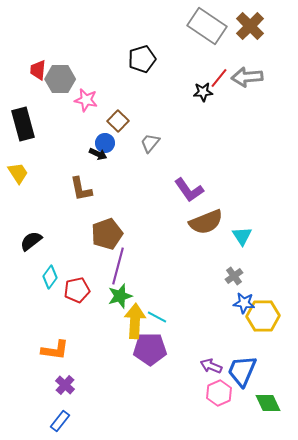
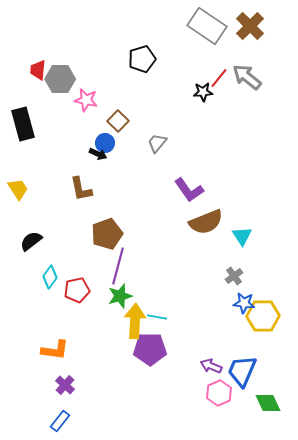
gray arrow: rotated 44 degrees clockwise
gray trapezoid: moved 7 px right
yellow trapezoid: moved 16 px down
cyan line: rotated 18 degrees counterclockwise
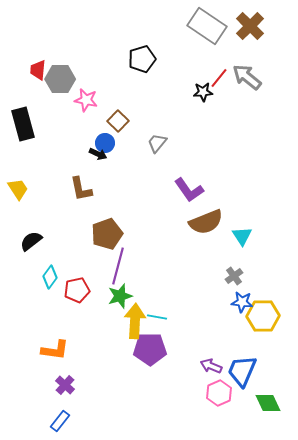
blue star: moved 2 px left, 1 px up
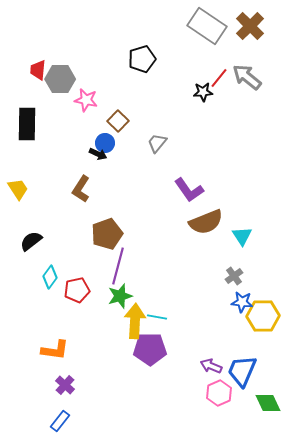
black rectangle: moved 4 px right; rotated 16 degrees clockwise
brown L-shape: rotated 44 degrees clockwise
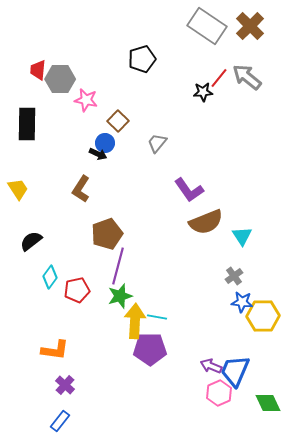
blue trapezoid: moved 7 px left
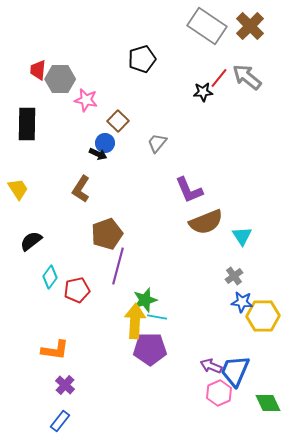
purple L-shape: rotated 12 degrees clockwise
green star: moved 25 px right, 4 px down
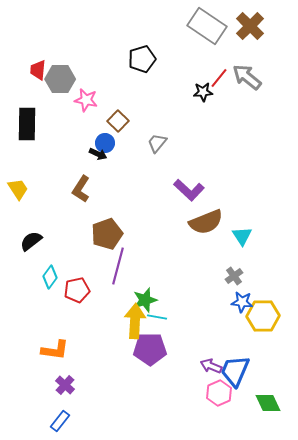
purple L-shape: rotated 24 degrees counterclockwise
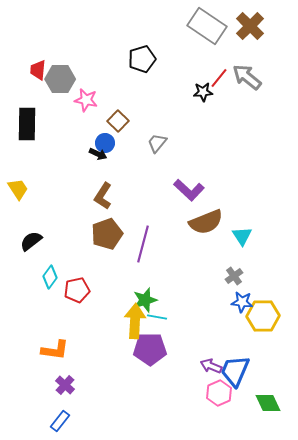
brown L-shape: moved 22 px right, 7 px down
purple line: moved 25 px right, 22 px up
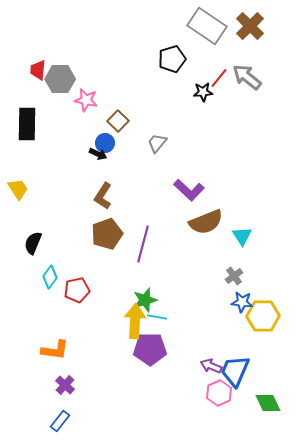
black pentagon: moved 30 px right
black semicircle: moved 2 px right, 2 px down; rotated 30 degrees counterclockwise
